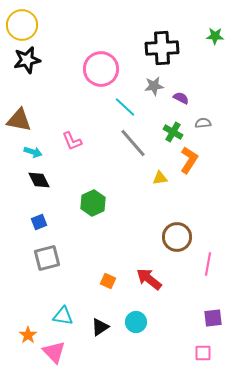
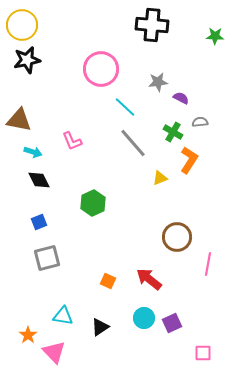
black cross: moved 10 px left, 23 px up; rotated 8 degrees clockwise
gray star: moved 4 px right, 4 px up
gray semicircle: moved 3 px left, 1 px up
yellow triangle: rotated 14 degrees counterclockwise
purple square: moved 41 px left, 5 px down; rotated 18 degrees counterclockwise
cyan circle: moved 8 px right, 4 px up
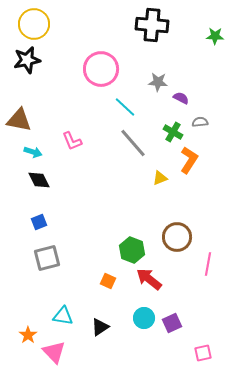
yellow circle: moved 12 px right, 1 px up
gray star: rotated 12 degrees clockwise
green hexagon: moved 39 px right, 47 px down; rotated 15 degrees counterclockwise
pink square: rotated 12 degrees counterclockwise
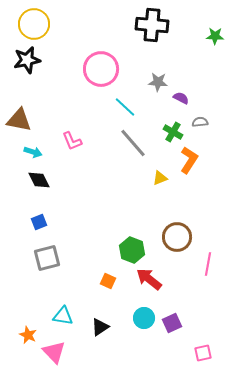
orange star: rotated 12 degrees counterclockwise
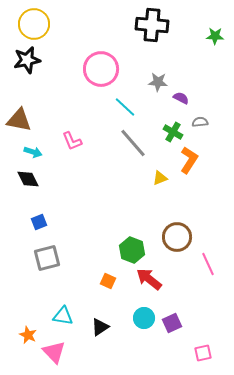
black diamond: moved 11 px left, 1 px up
pink line: rotated 35 degrees counterclockwise
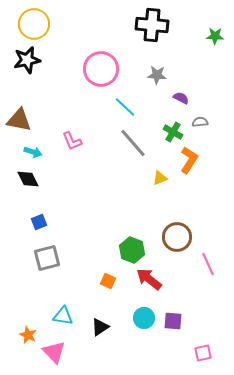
gray star: moved 1 px left, 7 px up
purple square: moved 1 px right, 2 px up; rotated 30 degrees clockwise
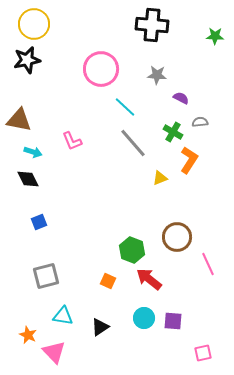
gray square: moved 1 px left, 18 px down
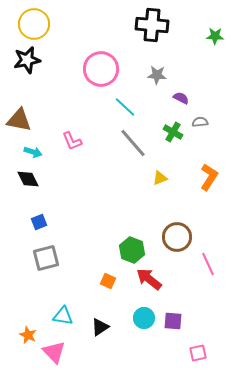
orange L-shape: moved 20 px right, 17 px down
gray square: moved 18 px up
pink square: moved 5 px left
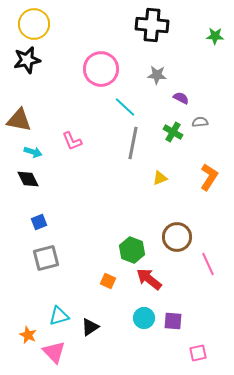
gray line: rotated 52 degrees clockwise
cyan triangle: moved 4 px left; rotated 25 degrees counterclockwise
black triangle: moved 10 px left
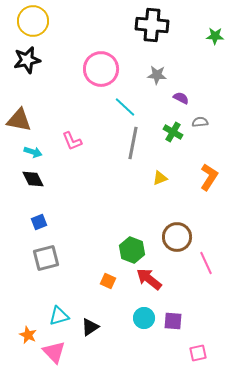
yellow circle: moved 1 px left, 3 px up
black diamond: moved 5 px right
pink line: moved 2 px left, 1 px up
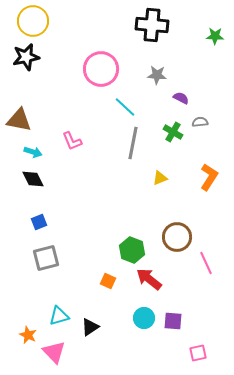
black star: moved 1 px left, 3 px up
